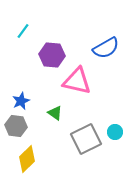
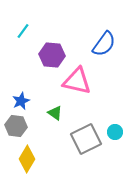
blue semicircle: moved 2 px left, 4 px up; rotated 24 degrees counterclockwise
yellow diamond: rotated 16 degrees counterclockwise
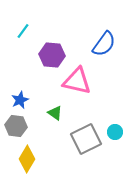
blue star: moved 1 px left, 1 px up
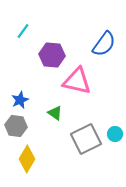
cyan circle: moved 2 px down
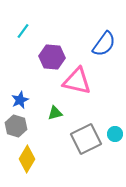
purple hexagon: moved 2 px down
green triangle: rotated 49 degrees counterclockwise
gray hexagon: rotated 10 degrees clockwise
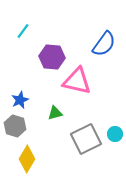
gray hexagon: moved 1 px left
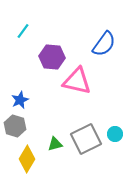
green triangle: moved 31 px down
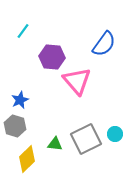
pink triangle: rotated 36 degrees clockwise
green triangle: rotated 21 degrees clockwise
yellow diamond: rotated 16 degrees clockwise
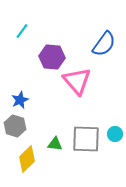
cyan line: moved 1 px left
gray square: rotated 28 degrees clockwise
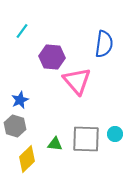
blue semicircle: rotated 28 degrees counterclockwise
